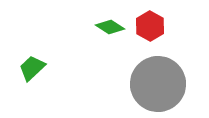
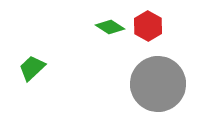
red hexagon: moved 2 px left
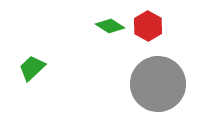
green diamond: moved 1 px up
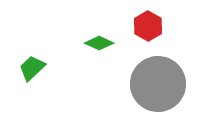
green diamond: moved 11 px left, 17 px down; rotated 8 degrees counterclockwise
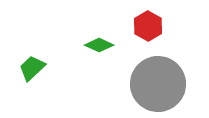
green diamond: moved 2 px down
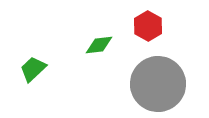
green diamond: rotated 32 degrees counterclockwise
green trapezoid: moved 1 px right, 1 px down
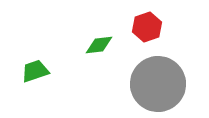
red hexagon: moved 1 px left, 1 px down; rotated 12 degrees clockwise
green trapezoid: moved 2 px right, 2 px down; rotated 24 degrees clockwise
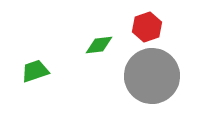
gray circle: moved 6 px left, 8 px up
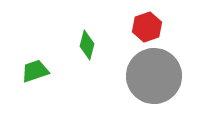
green diamond: moved 12 px left; rotated 68 degrees counterclockwise
gray circle: moved 2 px right
